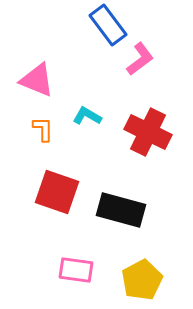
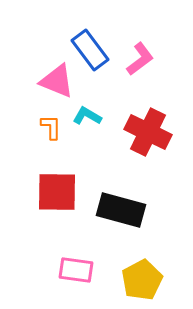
blue rectangle: moved 18 px left, 25 px down
pink triangle: moved 20 px right, 1 px down
orange L-shape: moved 8 px right, 2 px up
red square: rotated 18 degrees counterclockwise
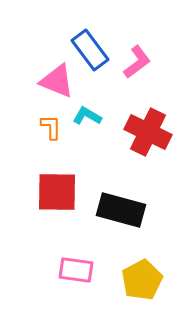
pink L-shape: moved 3 px left, 3 px down
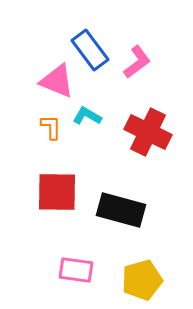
yellow pentagon: rotated 12 degrees clockwise
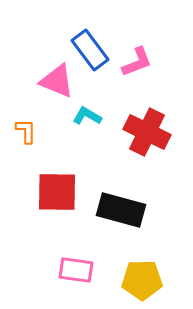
pink L-shape: rotated 16 degrees clockwise
orange L-shape: moved 25 px left, 4 px down
red cross: moved 1 px left
yellow pentagon: rotated 15 degrees clockwise
